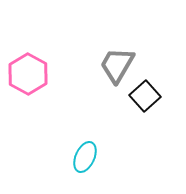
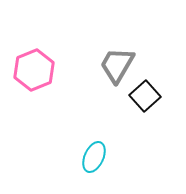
pink hexagon: moved 6 px right, 4 px up; rotated 9 degrees clockwise
cyan ellipse: moved 9 px right
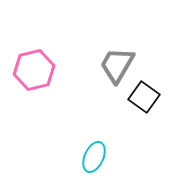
pink hexagon: rotated 9 degrees clockwise
black square: moved 1 px left, 1 px down; rotated 12 degrees counterclockwise
